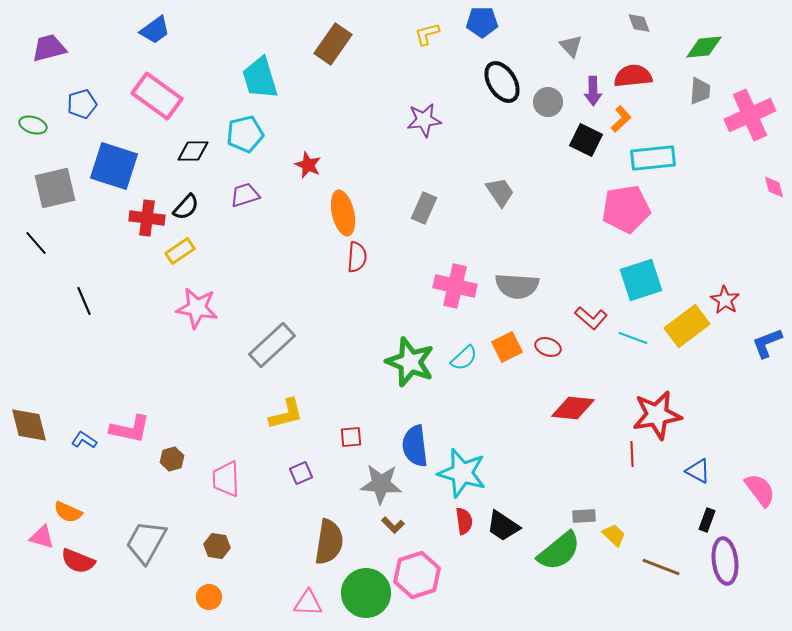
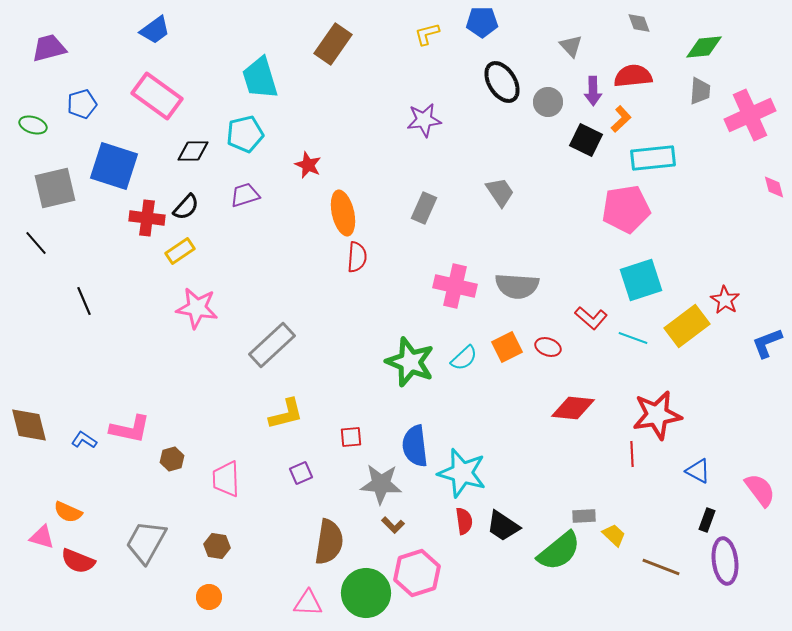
pink hexagon at (417, 575): moved 2 px up
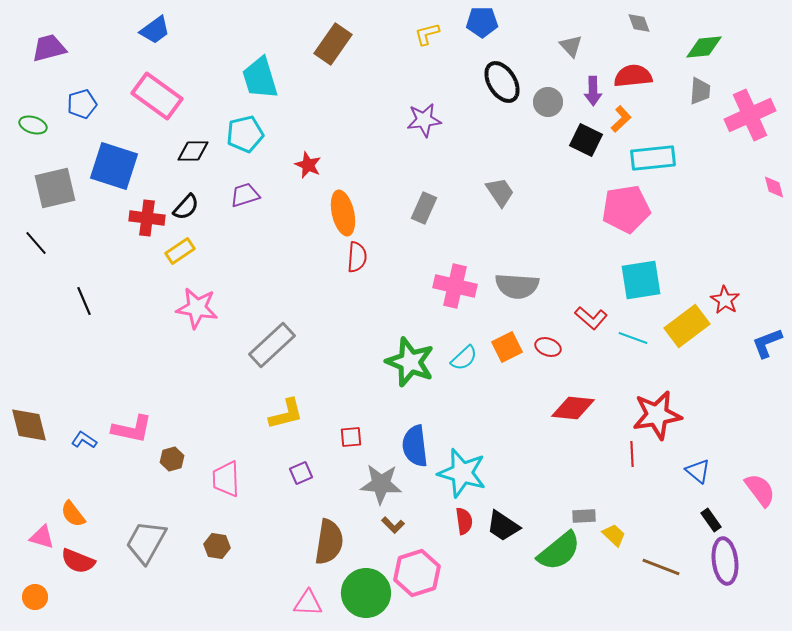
cyan square at (641, 280): rotated 9 degrees clockwise
pink L-shape at (130, 429): moved 2 px right
blue triangle at (698, 471): rotated 12 degrees clockwise
orange semicircle at (68, 512): moved 5 px right, 2 px down; rotated 28 degrees clockwise
black rectangle at (707, 520): moved 4 px right; rotated 55 degrees counterclockwise
orange circle at (209, 597): moved 174 px left
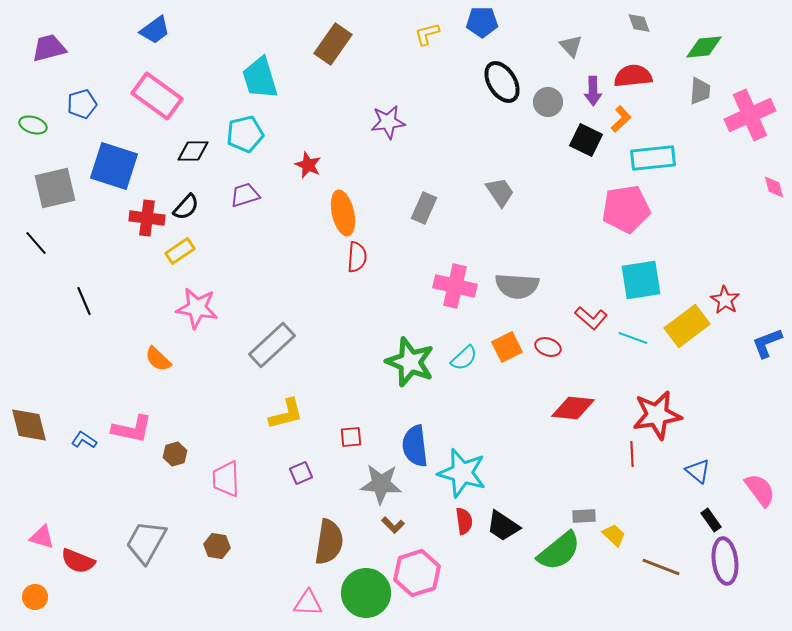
purple star at (424, 120): moved 36 px left, 2 px down
brown hexagon at (172, 459): moved 3 px right, 5 px up
orange semicircle at (73, 514): moved 85 px right, 155 px up; rotated 8 degrees counterclockwise
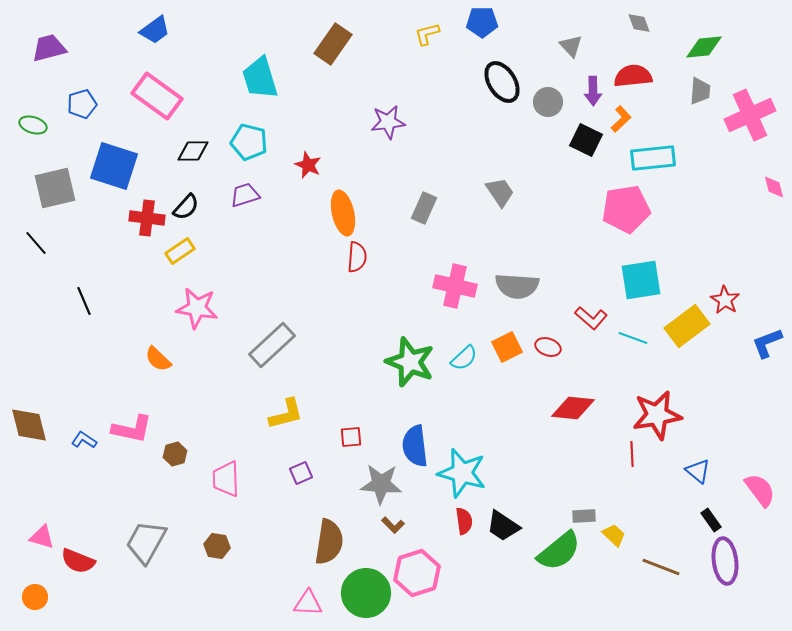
cyan pentagon at (245, 134): moved 4 px right, 8 px down; rotated 27 degrees clockwise
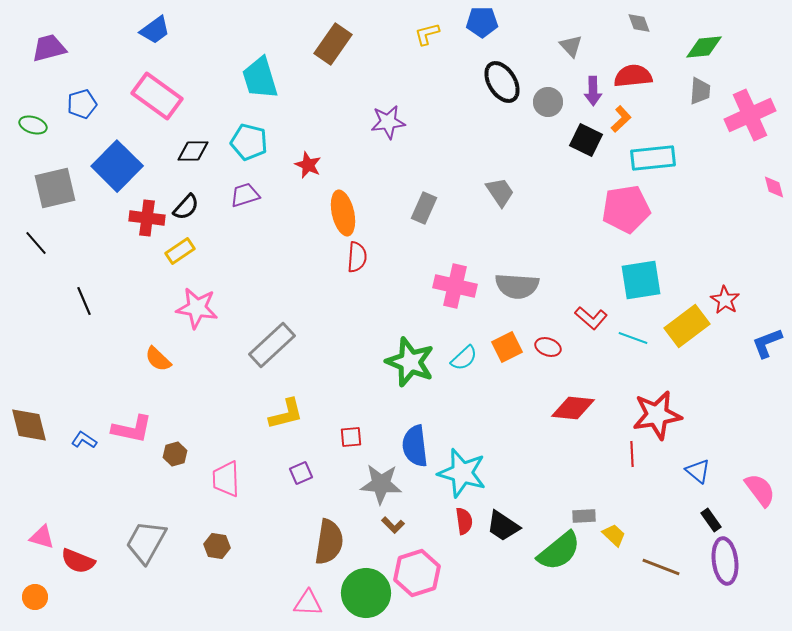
blue square at (114, 166): moved 3 px right; rotated 27 degrees clockwise
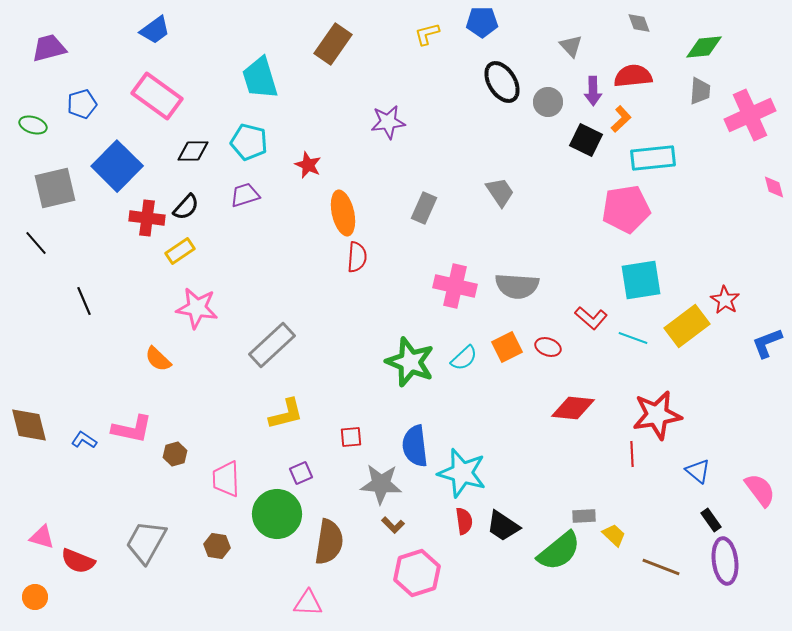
green circle at (366, 593): moved 89 px left, 79 px up
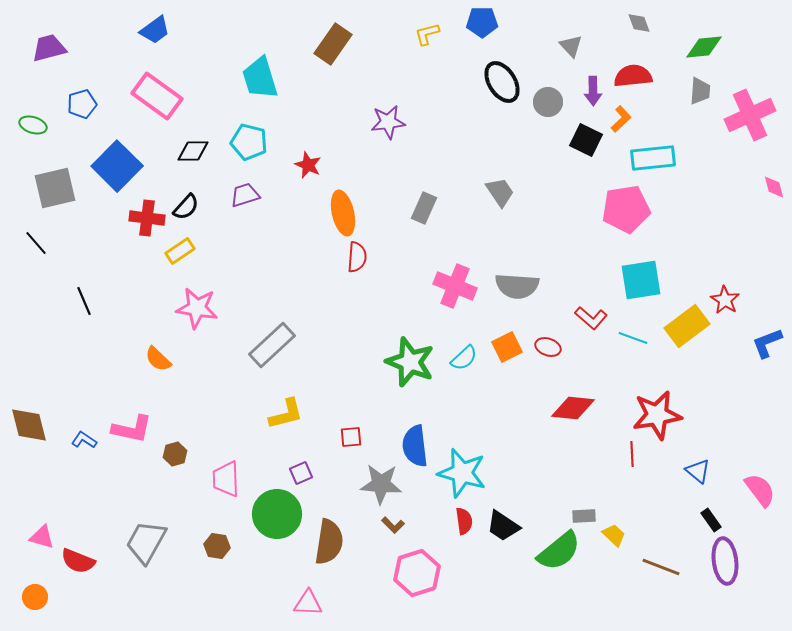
pink cross at (455, 286): rotated 9 degrees clockwise
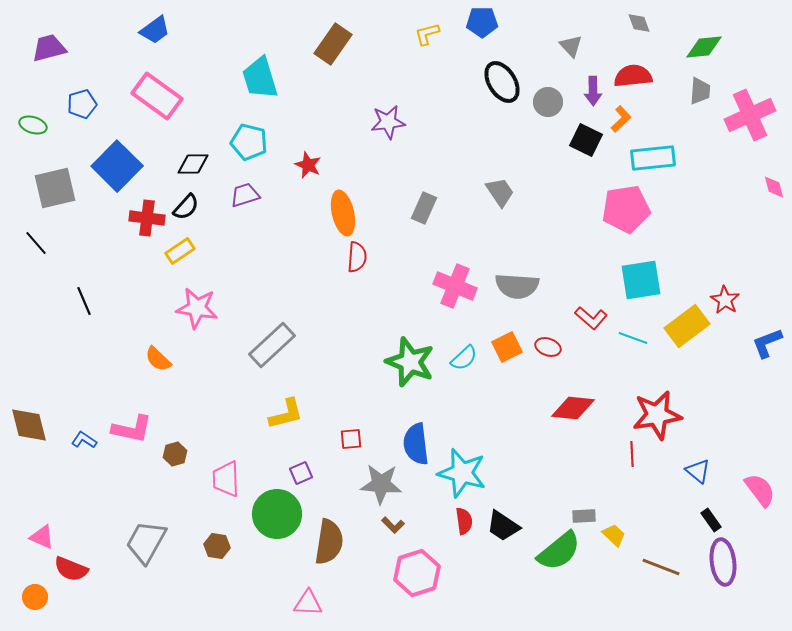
black diamond at (193, 151): moved 13 px down
red square at (351, 437): moved 2 px down
blue semicircle at (415, 446): moved 1 px right, 2 px up
pink triangle at (42, 537): rotated 8 degrees clockwise
red semicircle at (78, 561): moved 7 px left, 8 px down
purple ellipse at (725, 561): moved 2 px left, 1 px down
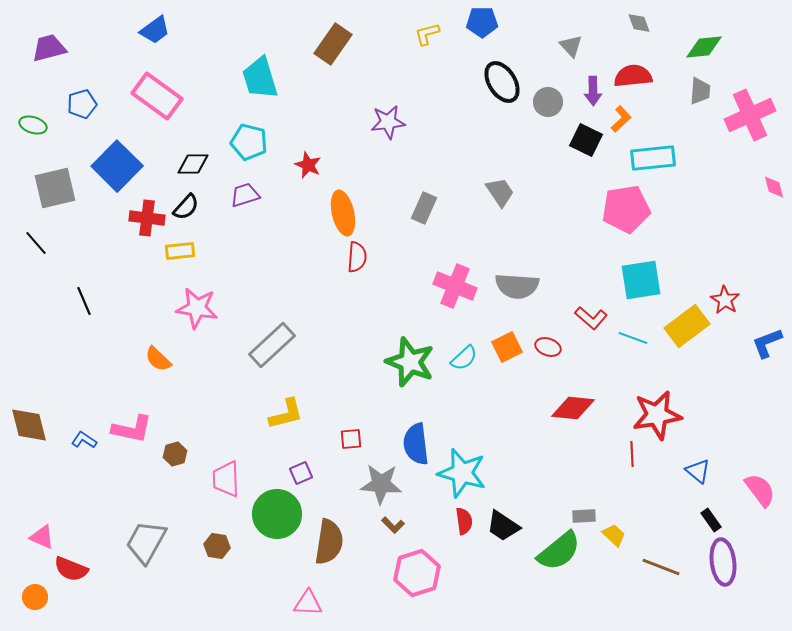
yellow rectangle at (180, 251): rotated 28 degrees clockwise
